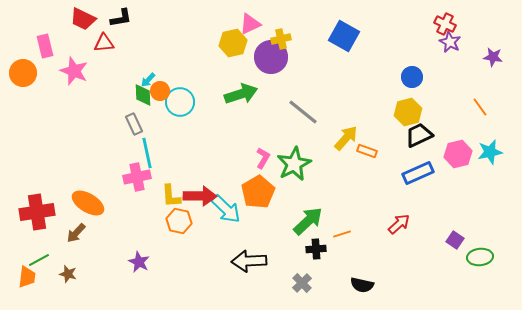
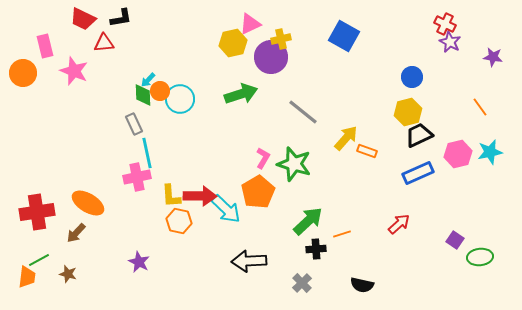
cyan circle at (180, 102): moved 3 px up
green star at (294, 164): rotated 28 degrees counterclockwise
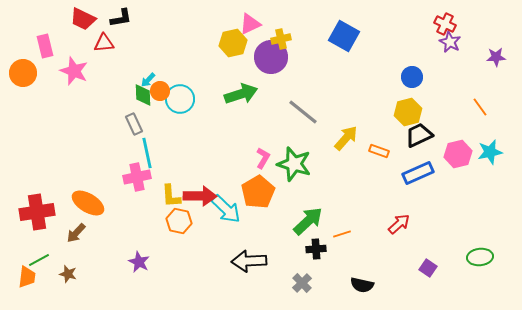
purple star at (493, 57): moved 3 px right; rotated 12 degrees counterclockwise
orange rectangle at (367, 151): moved 12 px right
purple square at (455, 240): moved 27 px left, 28 px down
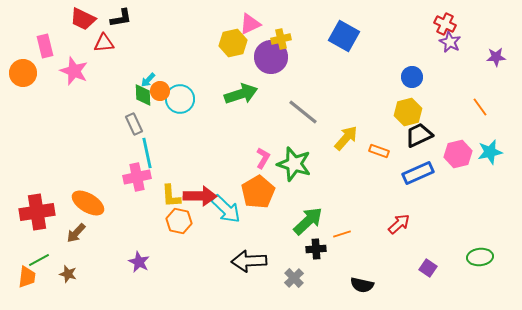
gray cross at (302, 283): moved 8 px left, 5 px up
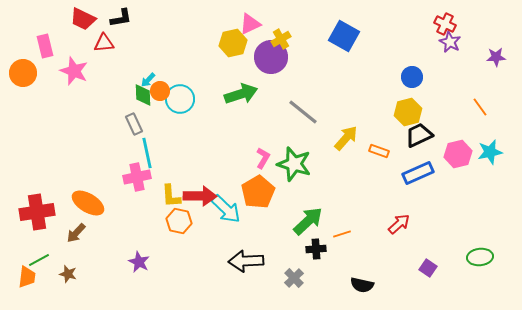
yellow cross at (281, 39): rotated 18 degrees counterclockwise
black arrow at (249, 261): moved 3 px left
